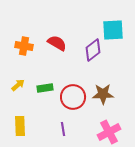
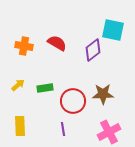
cyan square: rotated 15 degrees clockwise
red circle: moved 4 px down
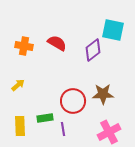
green rectangle: moved 30 px down
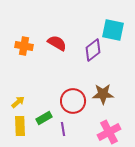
yellow arrow: moved 17 px down
green rectangle: moved 1 px left; rotated 21 degrees counterclockwise
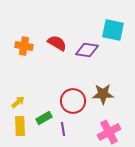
purple diamond: moved 6 px left; rotated 45 degrees clockwise
